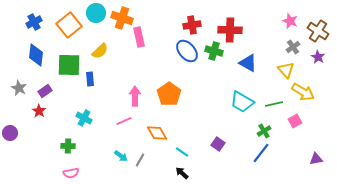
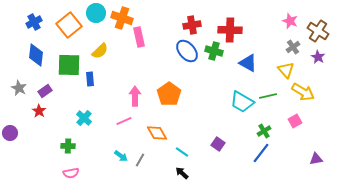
green line at (274, 104): moved 6 px left, 8 px up
cyan cross at (84, 118): rotated 14 degrees clockwise
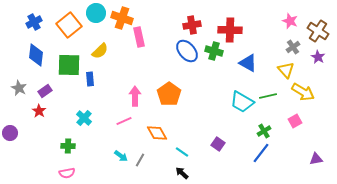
pink semicircle at (71, 173): moved 4 px left
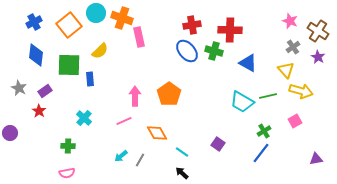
yellow arrow at (303, 92): moved 2 px left, 1 px up; rotated 15 degrees counterclockwise
cyan arrow at (121, 156): rotated 104 degrees clockwise
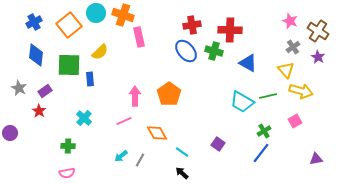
orange cross at (122, 18): moved 1 px right, 3 px up
yellow semicircle at (100, 51): moved 1 px down
blue ellipse at (187, 51): moved 1 px left
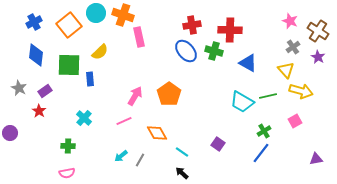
pink arrow at (135, 96): rotated 30 degrees clockwise
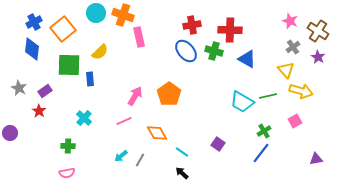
orange square at (69, 25): moved 6 px left, 4 px down
blue diamond at (36, 55): moved 4 px left, 6 px up
blue triangle at (248, 63): moved 1 px left, 4 px up
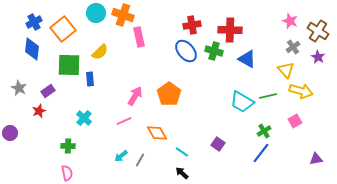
purple rectangle at (45, 91): moved 3 px right
red star at (39, 111): rotated 16 degrees clockwise
pink semicircle at (67, 173): rotated 91 degrees counterclockwise
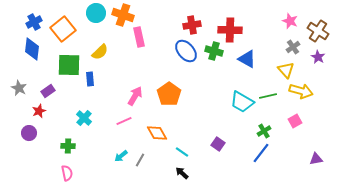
purple circle at (10, 133): moved 19 px right
